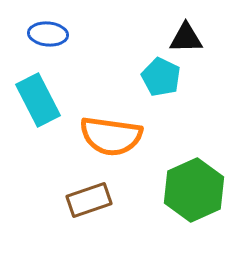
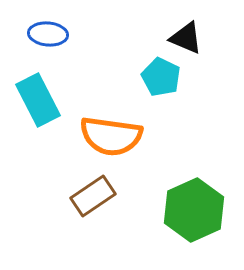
black triangle: rotated 24 degrees clockwise
green hexagon: moved 20 px down
brown rectangle: moved 4 px right, 4 px up; rotated 15 degrees counterclockwise
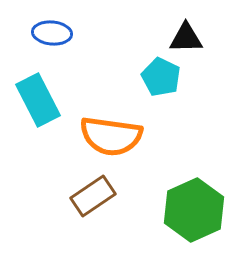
blue ellipse: moved 4 px right, 1 px up
black triangle: rotated 24 degrees counterclockwise
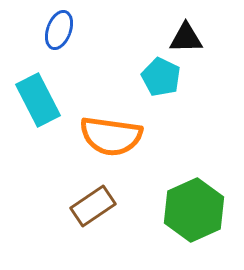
blue ellipse: moved 7 px right, 3 px up; rotated 75 degrees counterclockwise
brown rectangle: moved 10 px down
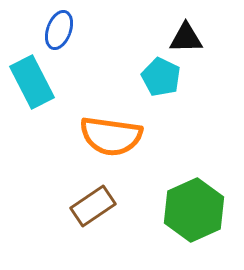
cyan rectangle: moved 6 px left, 18 px up
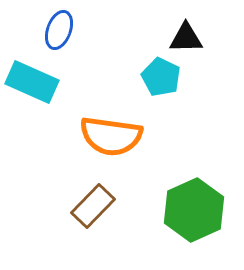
cyan rectangle: rotated 39 degrees counterclockwise
brown rectangle: rotated 12 degrees counterclockwise
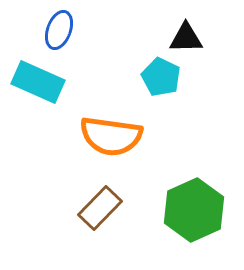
cyan rectangle: moved 6 px right
brown rectangle: moved 7 px right, 2 px down
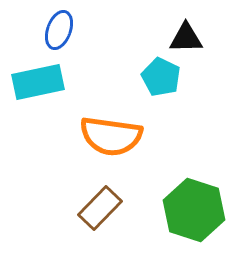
cyan rectangle: rotated 36 degrees counterclockwise
green hexagon: rotated 18 degrees counterclockwise
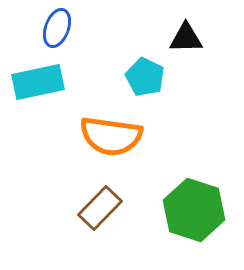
blue ellipse: moved 2 px left, 2 px up
cyan pentagon: moved 16 px left
